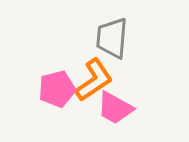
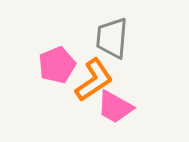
pink pentagon: moved 24 px up; rotated 9 degrees counterclockwise
pink trapezoid: moved 1 px up
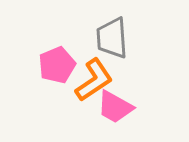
gray trapezoid: rotated 9 degrees counterclockwise
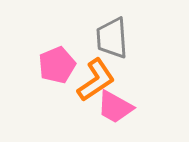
orange L-shape: moved 2 px right
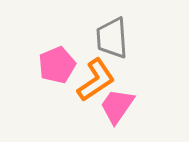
pink trapezoid: moved 2 px right, 1 px up; rotated 96 degrees clockwise
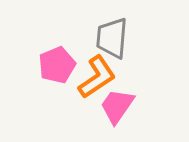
gray trapezoid: rotated 9 degrees clockwise
orange L-shape: moved 1 px right, 3 px up
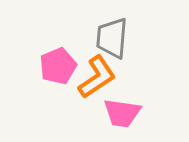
pink pentagon: moved 1 px right, 1 px down
pink trapezoid: moved 5 px right, 7 px down; rotated 117 degrees counterclockwise
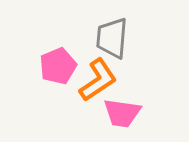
orange L-shape: moved 1 px right, 3 px down
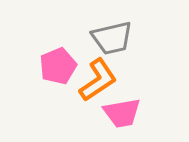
gray trapezoid: rotated 108 degrees counterclockwise
pink trapezoid: rotated 18 degrees counterclockwise
